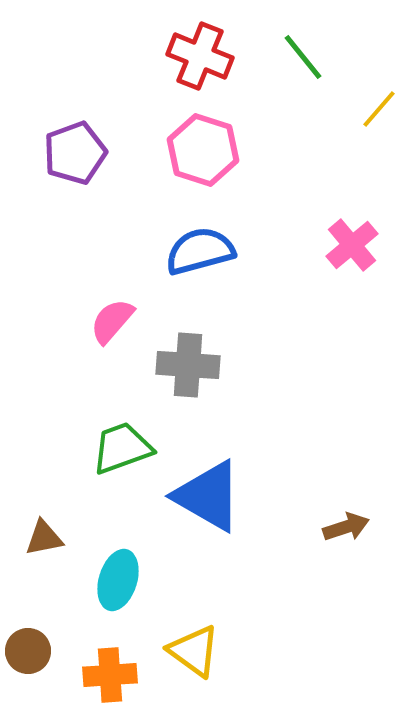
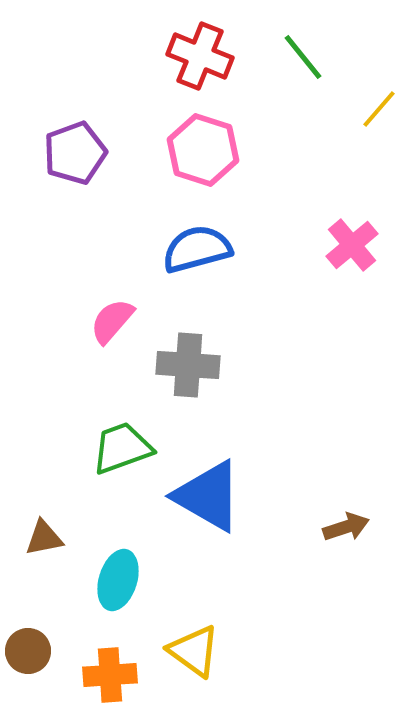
blue semicircle: moved 3 px left, 2 px up
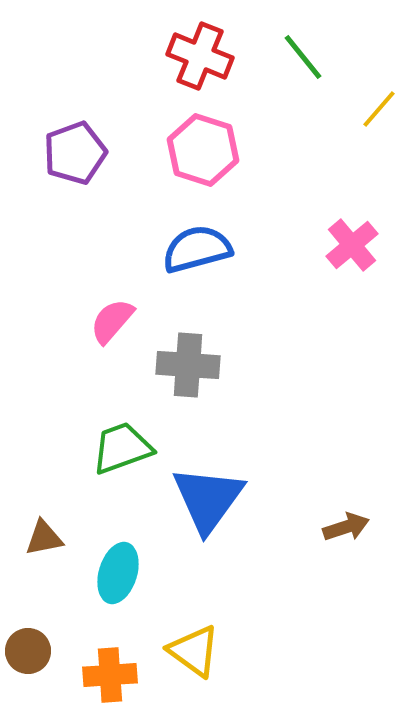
blue triangle: moved 3 px down; rotated 36 degrees clockwise
cyan ellipse: moved 7 px up
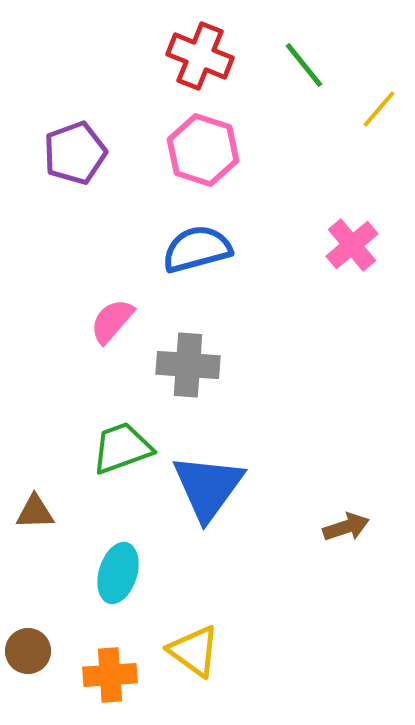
green line: moved 1 px right, 8 px down
blue triangle: moved 12 px up
brown triangle: moved 9 px left, 26 px up; rotated 9 degrees clockwise
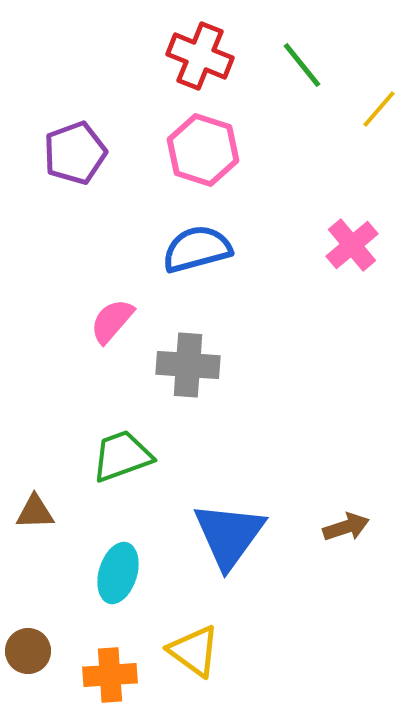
green line: moved 2 px left
green trapezoid: moved 8 px down
blue triangle: moved 21 px right, 48 px down
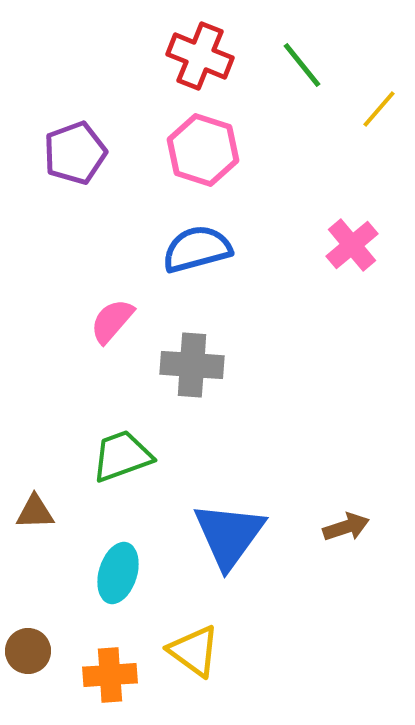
gray cross: moved 4 px right
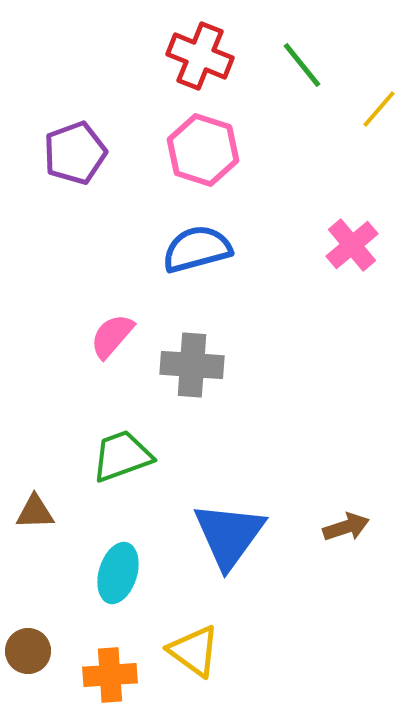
pink semicircle: moved 15 px down
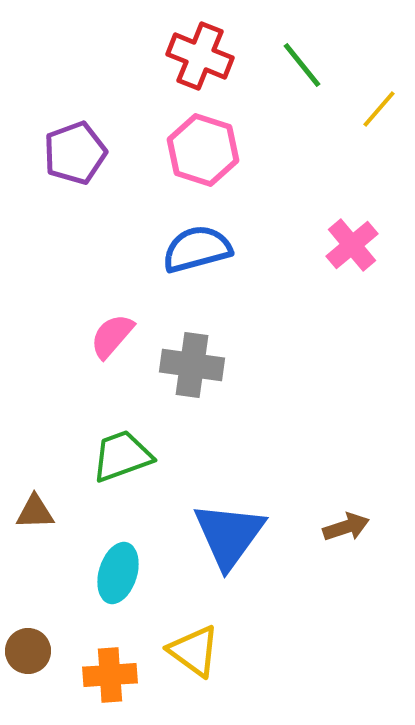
gray cross: rotated 4 degrees clockwise
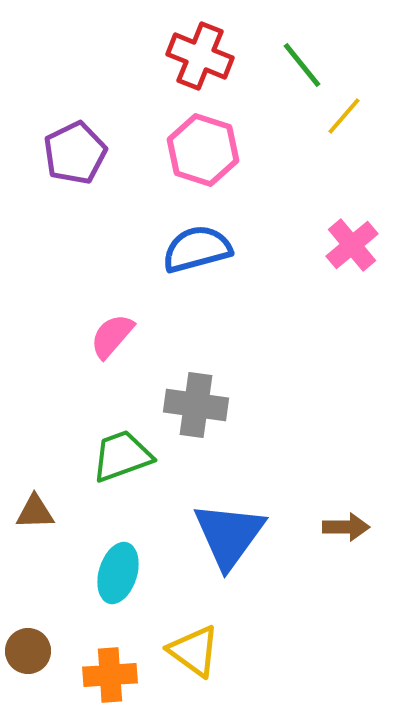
yellow line: moved 35 px left, 7 px down
purple pentagon: rotated 6 degrees counterclockwise
gray cross: moved 4 px right, 40 px down
brown arrow: rotated 18 degrees clockwise
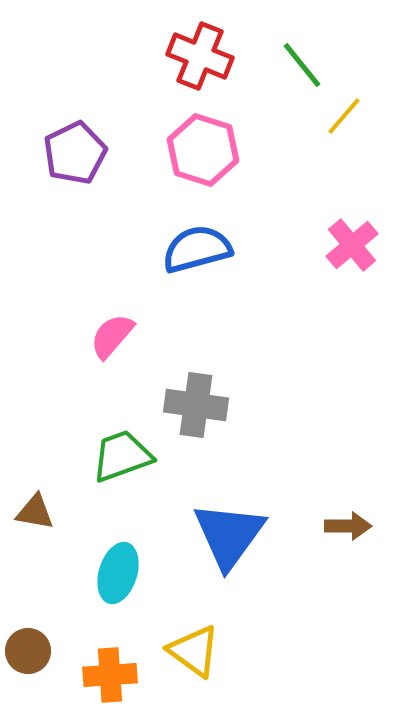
brown triangle: rotated 12 degrees clockwise
brown arrow: moved 2 px right, 1 px up
